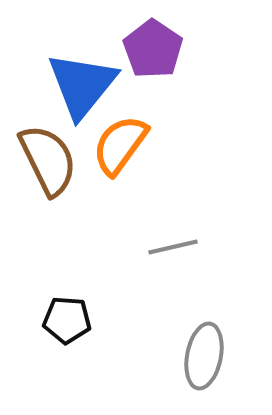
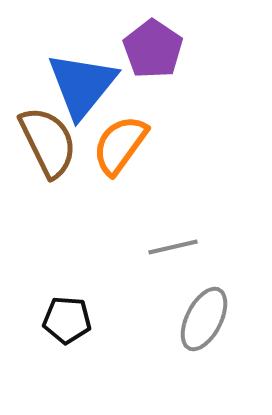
brown semicircle: moved 18 px up
gray ellipse: moved 37 px up; rotated 16 degrees clockwise
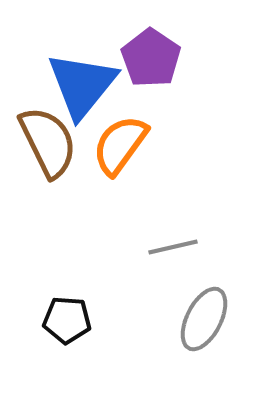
purple pentagon: moved 2 px left, 9 px down
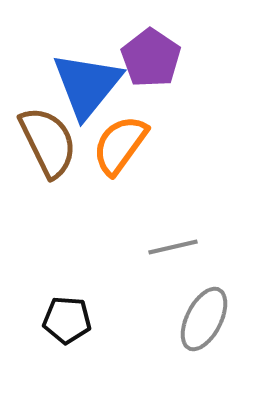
blue triangle: moved 5 px right
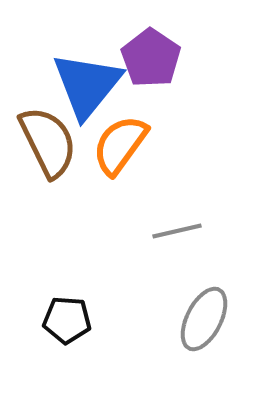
gray line: moved 4 px right, 16 px up
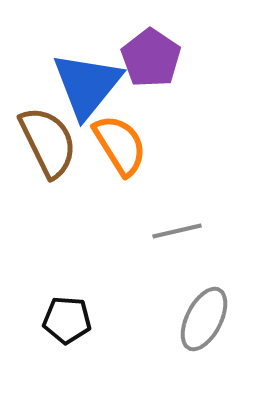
orange semicircle: rotated 112 degrees clockwise
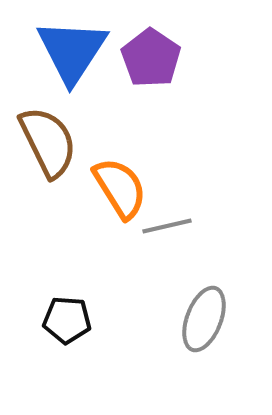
blue triangle: moved 15 px left, 34 px up; rotated 6 degrees counterclockwise
orange semicircle: moved 43 px down
gray line: moved 10 px left, 5 px up
gray ellipse: rotated 6 degrees counterclockwise
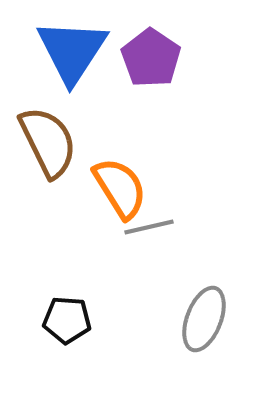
gray line: moved 18 px left, 1 px down
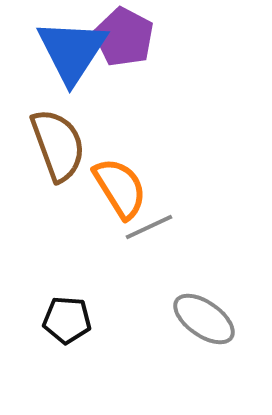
purple pentagon: moved 27 px left, 21 px up; rotated 6 degrees counterclockwise
brown semicircle: moved 10 px right, 3 px down; rotated 6 degrees clockwise
gray line: rotated 12 degrees counterclockwise
gray ellipse: rotated 76 degrees counterclockwise
